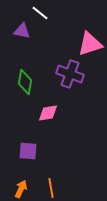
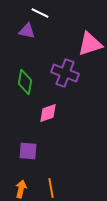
white line: rotated 12 degrees counterclockwise
purple triangle: moved 5 px right
purple cross: moved 5 px left, 1 px up
pink diamond: rotated 10 degrees counterclockwise
orange arrow: rotated 12 degrees counterclockwise
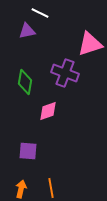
purple triangle: rotated 24 degrees counterclockwise
pink diamond: moved 2 px up
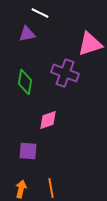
purple triangle: moved 3 px down
pink diamond: moved 9 px down
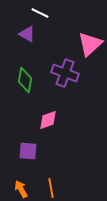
purple triangle: rotated 42 degrees clockwise
pink triangle: rotated 24 degrees counterclockwise
green diamond: moved 2 px up
orange arrow: rotated 42 degrees counterclockwise
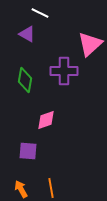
purple cross: moved 1 px left, 2 px up; rotated 20 degrees counterclockwise
pink diamond: moved 2 px left
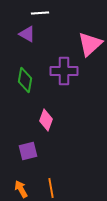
white line: rotated 30 degrees counterclockwise
pink diamond: rotated 50 degrees counterclockwise
purple square: rotated 18 degrees counterclockwise
